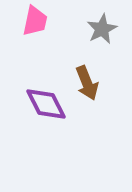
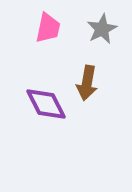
pink trapezoid: moved 13 px right, 7 px down
brown arrow: rotated 32 degrees clockwise
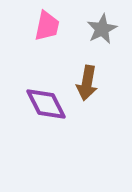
pink trapezoid: moved 1 px left, 2 px up
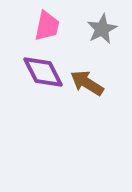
brown arrow: rotated 112 degrees clockwise
purple diamond: moved 3 px left, 32 px up
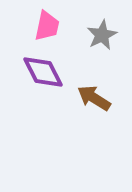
gray star: moved 6 px down
brown arrow: moved 7 px right, 15 px down
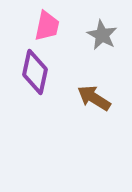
gray star: rotated 16 degrees counterclockwise
purple diamond: moved 8 px left; rotated 39 degrees clockwise
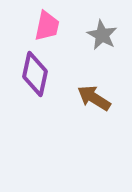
purple diamond: moved 2 px down
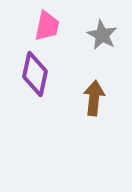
brown arrow: rotated 64 degrees clockwise
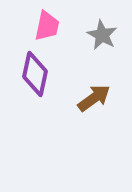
brown arrow: rotated 48 degrees clockwise
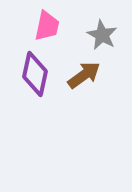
brown arrow: moved 10 px left, 23 px up
